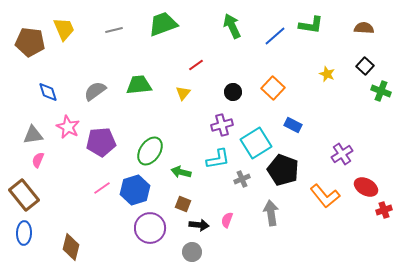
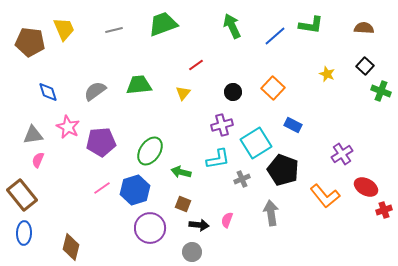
brown rectangle at (24, 195): moved 2 px left
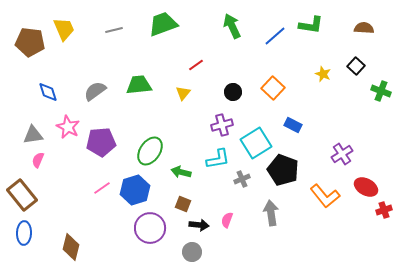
black square at (365, 66): moved 9 px left
yellow star at (327, 74): moved 4 px left
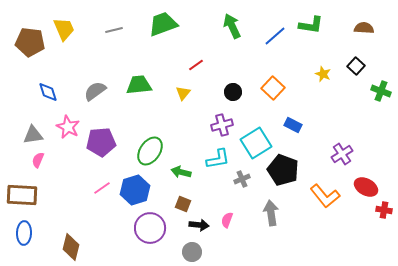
brown rectangle at (22, 195): rotated 48 degrees counterclockwise
red cross at (384, 210): rotated 28 degrees clockwise
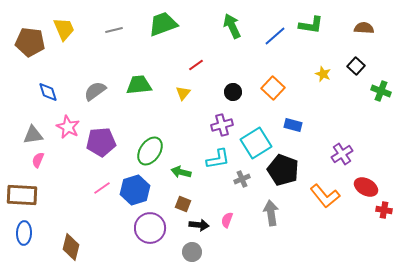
blue rectangle at (293, 125): rotated 12 degrees counterclockwise
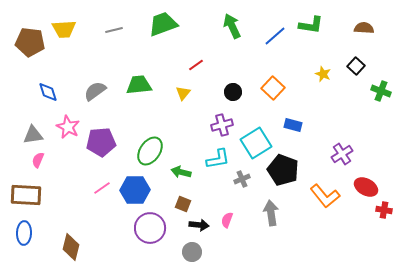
yellow trapezoid at (64, 29): rotated 110 degrees clockwise
blue hexagon at (135, 190): rotated 16 degrees clockwise
brown rectangle at (22, 195): moved 4 px right
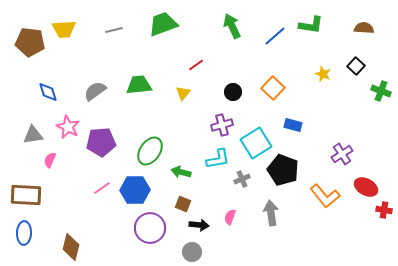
pink semicircle at (38, 160): moved 12 px right
pink semicircle at (227, 220): moved 3 px right, 3 px up
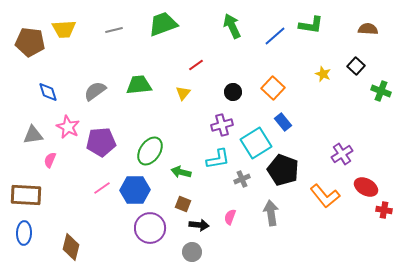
brown semicircle at (364, 28): moved 4 px right, 1 px down
blue rectangle at (293, 125): moved 10 px left, 3 px up; rotated 36 degrees clockwise
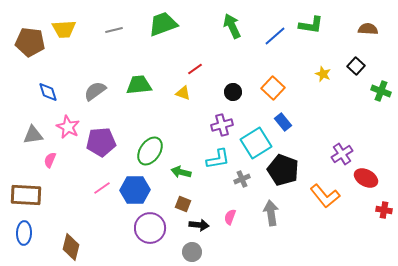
red line at (196, 65): moved 1 px left, 4 px down
yellow triangle at (183, 93): rotated 49 degrees counterclockwise
red ellipse at (366, 187): moved 9 px up
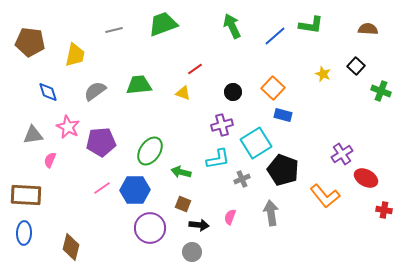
yellow trapezoid at (64, 29): moved 11 px right, 26 px down; rotated 75 degrees counterclockwise
blue rectangle at (283, 122): moved 7 px up; rotated 36 degrees counterclockwise
